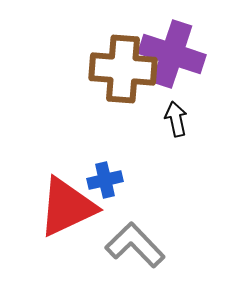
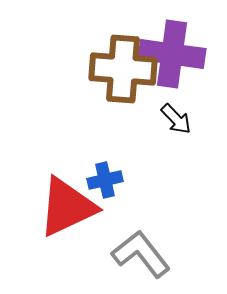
purple cross: rotated 10 degrees counterclockwise
black arrow: rotated 148 degrees clockwise
gray L-shape: moved 6 px right, 9 px down; rotated 6 degrees clockwise
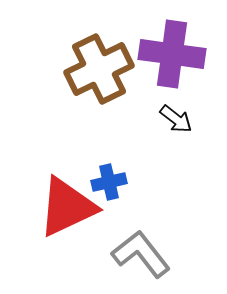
brown cross: moved 24 px left; rotated 30 degrees counterclockwise
black arrow: rotated 8 degrees counterclockwise
blue cross: moved 4 px right, 2 px down
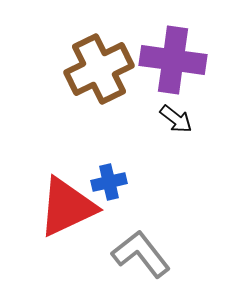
purple cross: moved 1 px right, 6 px down
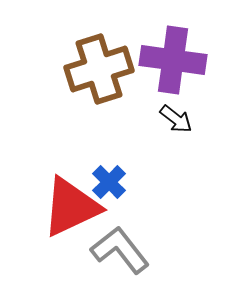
brown cross: rotated 8 degrees clockwise
blue cross: rotated 32 degrees counterclockwise
red triangle: moved 4 px right
gray L-shape: moved 21 px left, 4 px up
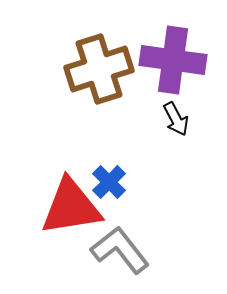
black arrow: rotated 24 degrees clockwise
red triangle: rotated 16 degrees clockwise
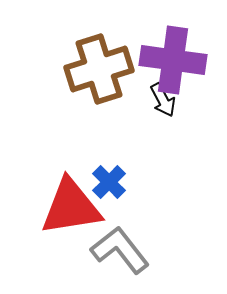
black arrow: moved 13 px left, 19 px up
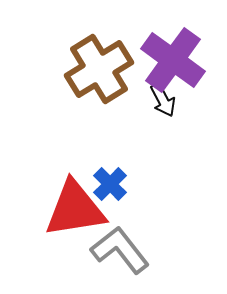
purple cross: rotated 28 degrees clockwise
brown cross: rotated 14 degrees counterclockwise
blue cross: moved 1 px right, 2 px down
red triangle: moved 4 px right, 2 px down
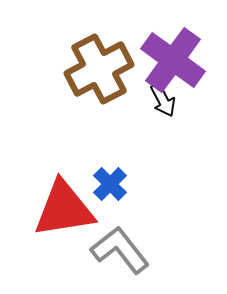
brown cross: rotated 4 degrees clockwise
red triangle: moved 11 px left
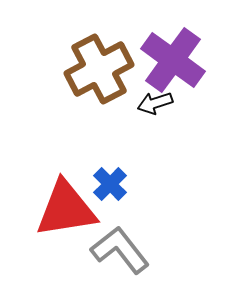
black arrow: moved 8 px left, 3 px down; rotated 100 degrees clockwise
red triangle: moved 2 px right
